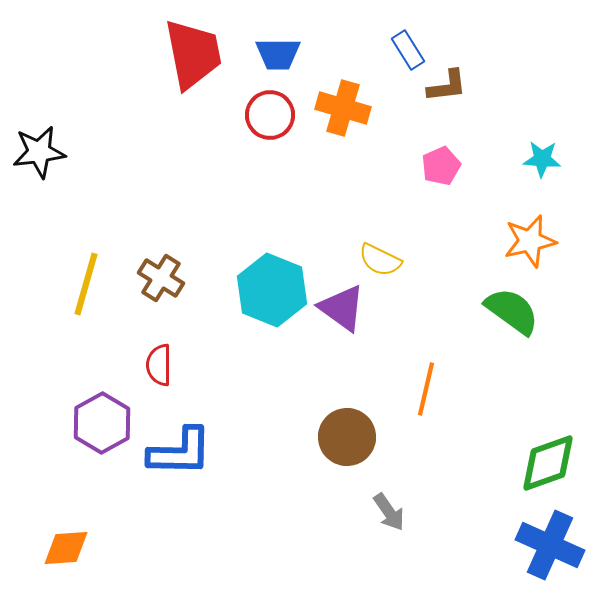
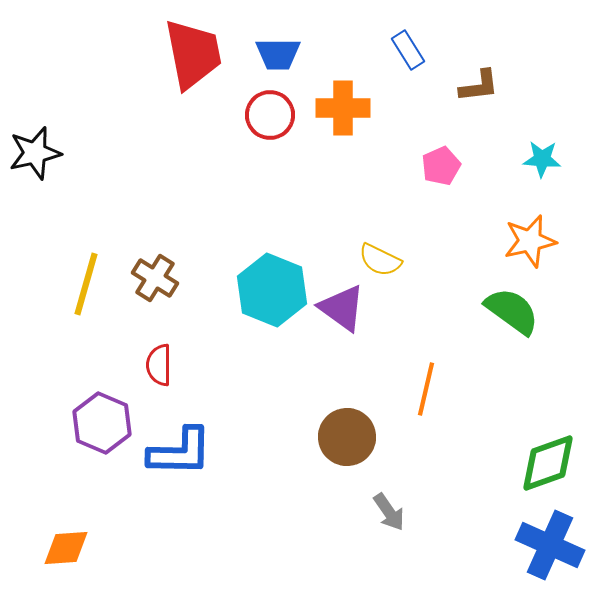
brown L-shape: moved 32 px right
orange cross: rotated 16 degrees counterclockwise
black star: moved 4 px left, 1 px down; rotated 6 degrees counterclockwise
brown cross: moved 6 px left
purple hexagon: rotated 8 degrees counterclockwise
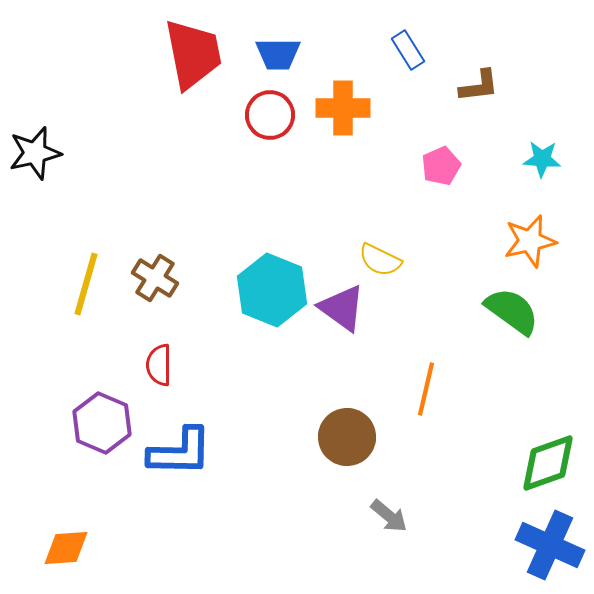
gray arrow: moved 4 px down; rotated 15 degrees counterclockwise
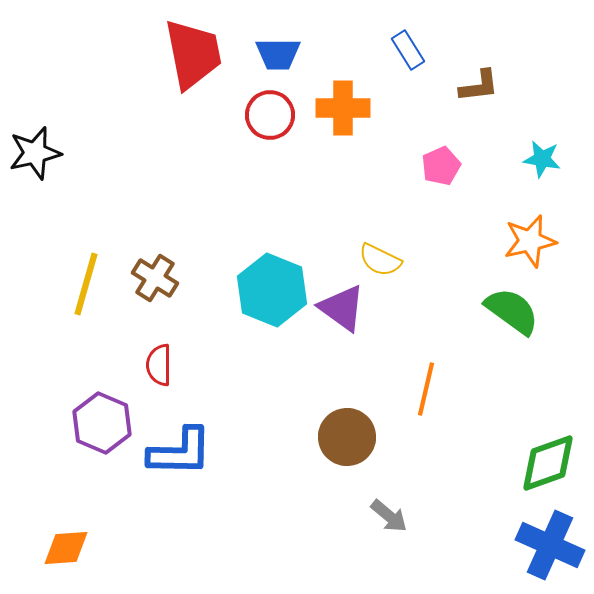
cyan star: rotated 6 degrees clockwise
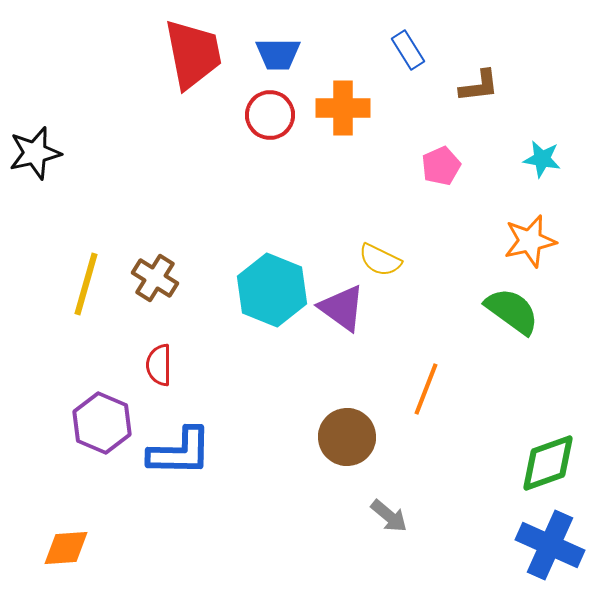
orange line: rotated 8 degrees clockwise
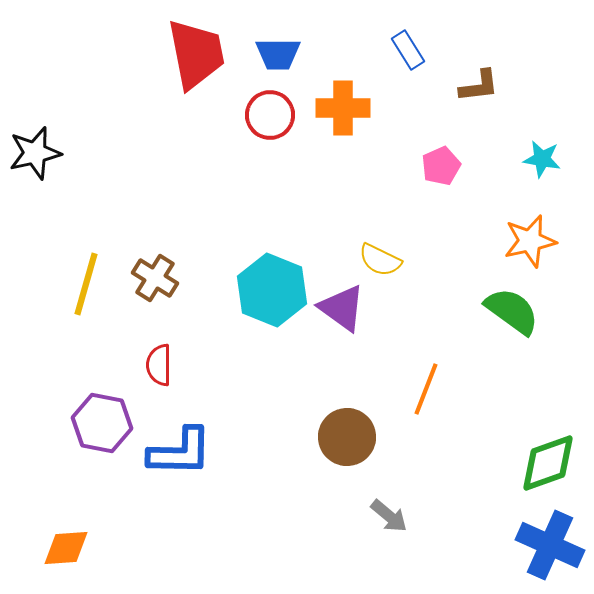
red trapezoid: moved 3 px right
purple hexagon: rotated 12 degrees counterclockwise
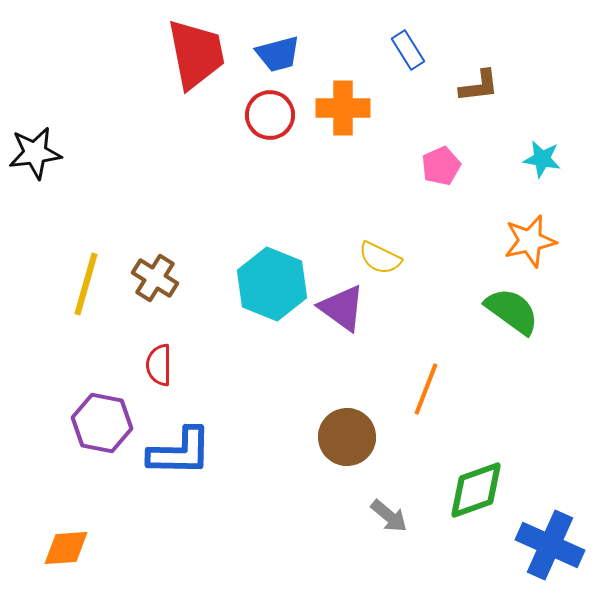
blue trapezoid: rotated 15 degrees counterclockwise
black star: rotated 6 degrees clockwise
yellow semicircle: moved 2 px up
cyan hexagon: moved 6 px up
green diamond: moved 72 px left, 27 px down
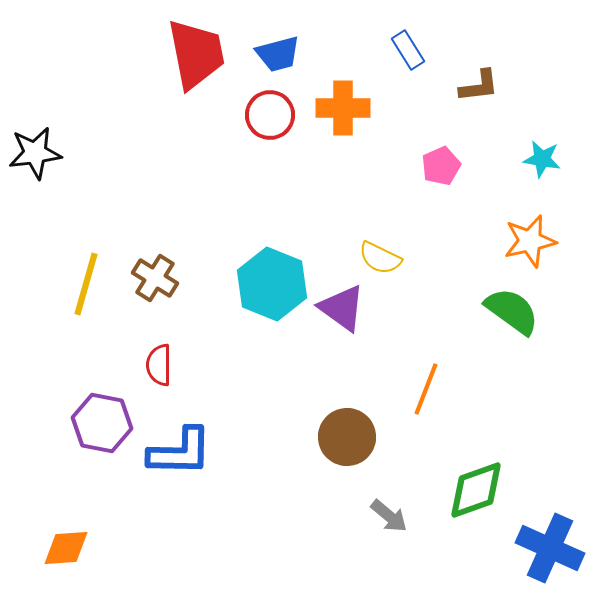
blue cross: moved 3 px down
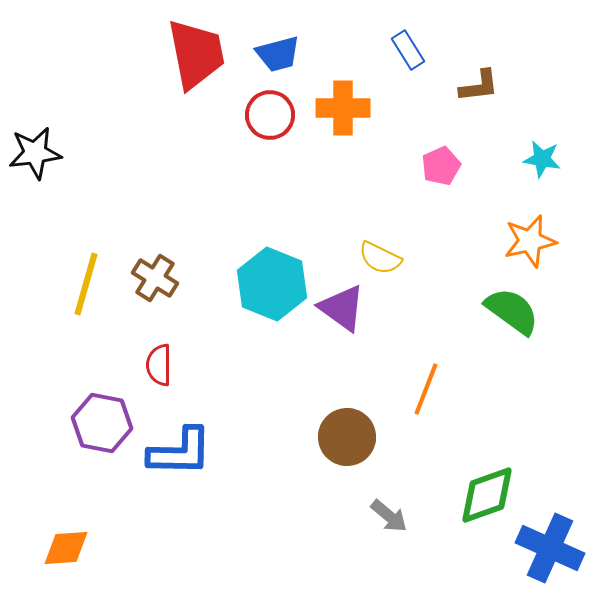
green diamond: moved 11 px right, 5 px down
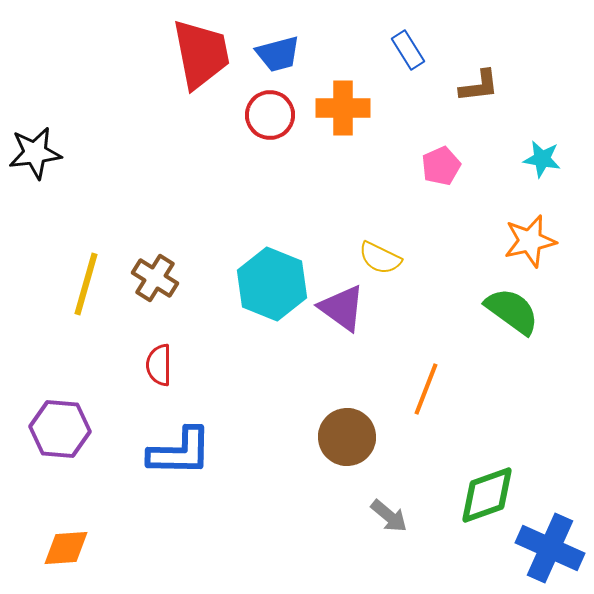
red trapezoid: moved 5 px right
purple hexagon: moved 42 px left, 6 px down; rotated 6 degrees counterclockwise
